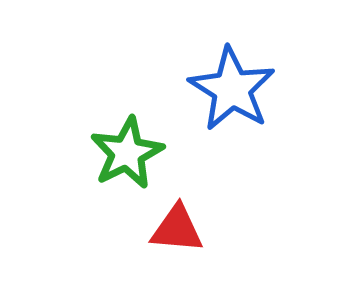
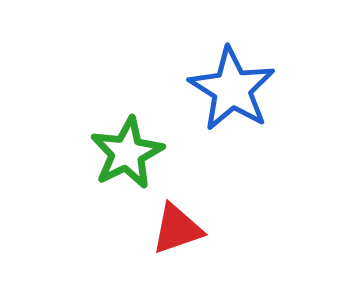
red triangle: rotated 24 degrees counterclockwise
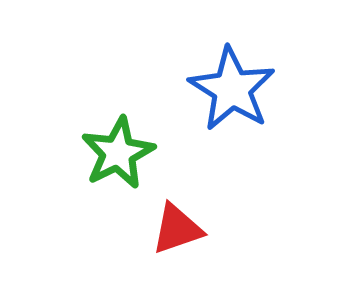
green star: moved 9 px left
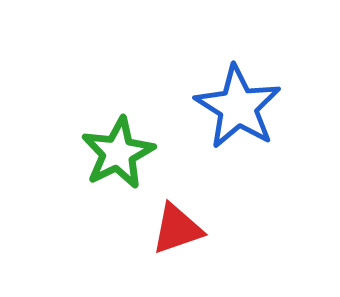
blue star: moved 6 px right, 18 px down
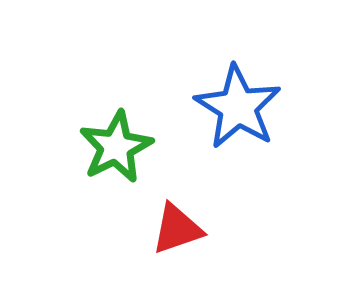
green star: moved 2 px left, 6 px up
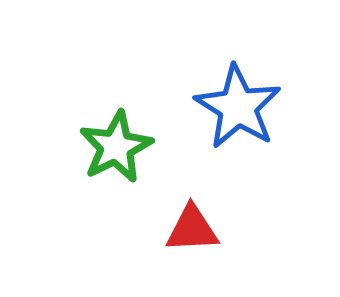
red triangle: moved 15 px right; rotated 16 degrees clockwise
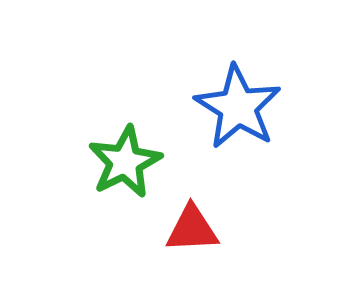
green star: moved 9 px right, 15 px down
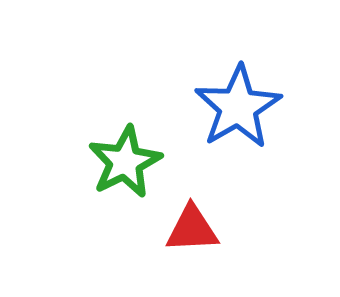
blue star: rotated 10 degrees clockwise
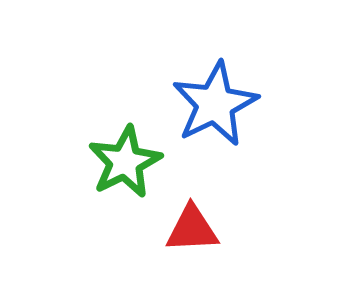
blue star: moved 23 px left, 3 px up; rotated 4 degrees clockwise
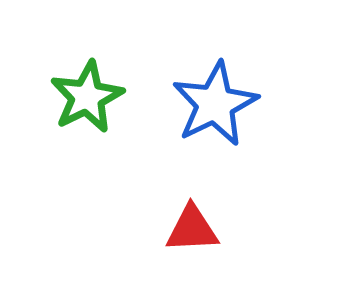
green star: moved 38 px left, 65 px up
